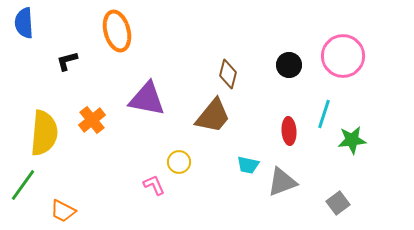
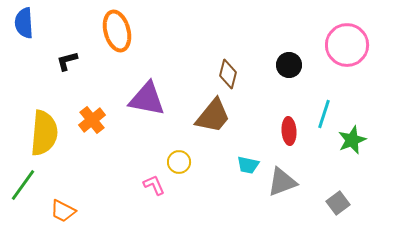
pink circle: moved 4 px right, 11 px up
green star: rotated 16 degrees counterclockwise
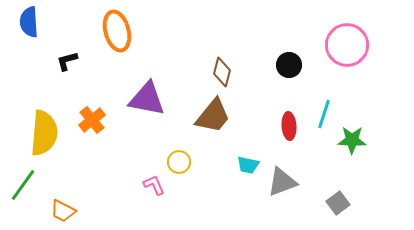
blue semicircle: moved 5 px right, 1 px up
brown diamond: moved 6 px left, 2 px up
red ellipse: moved 5 px up
green star: rotated 24 degrees clockwise
